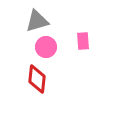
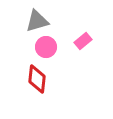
pink rectangle: rotated 54 degrees clockwise
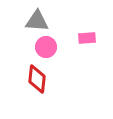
gray triangle: rotated 20 degrees clockwise
pink rectangle: moved 4 px right, 3 px up; rotated 36 degrees clockwise
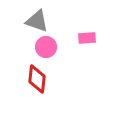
gray triangle: rotated 15 degrees clockwise
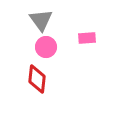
gray triangle: moved 4 px right, 1 px up; rotated 35 degrees clockwise
